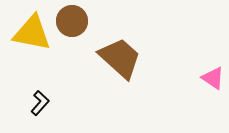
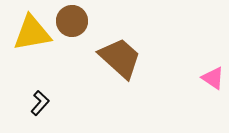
yellow triangle: rotated 21 degrees counterclockwise
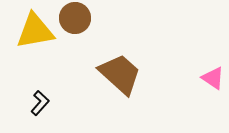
brown circle: moved 3 px right, 3 px up
yellow triangle: moved 3 px right, 2 px up
brown trapezoid: moved 16 px down
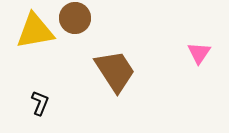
brown trapezoid: moved 5 px left, 3 px up; rotated 15 degrees clockwise
pink triangle: moved 14 px left, 25 px up; rotated 30 degrees clockwise
black L-shape: rotated 20 degrees counterclockwise
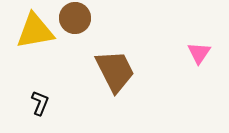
brown trapezoid: rotated 6 degrees clockwise
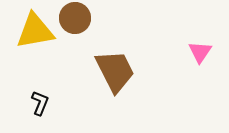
pink triangle: moved 1 px right, 1 px up
